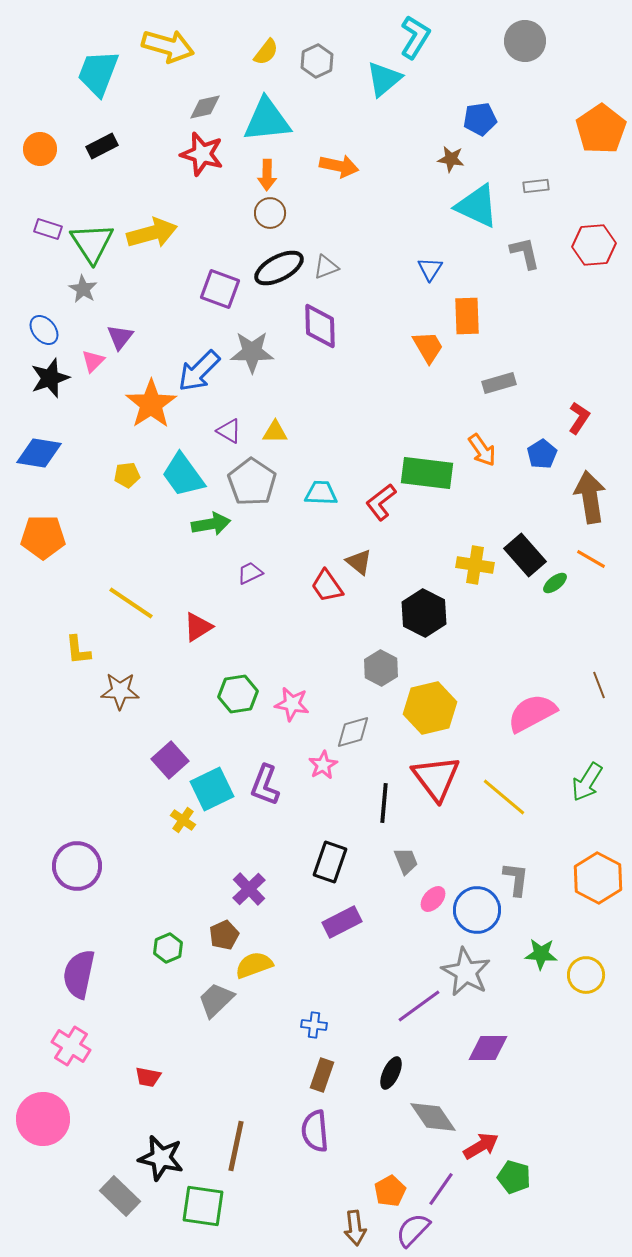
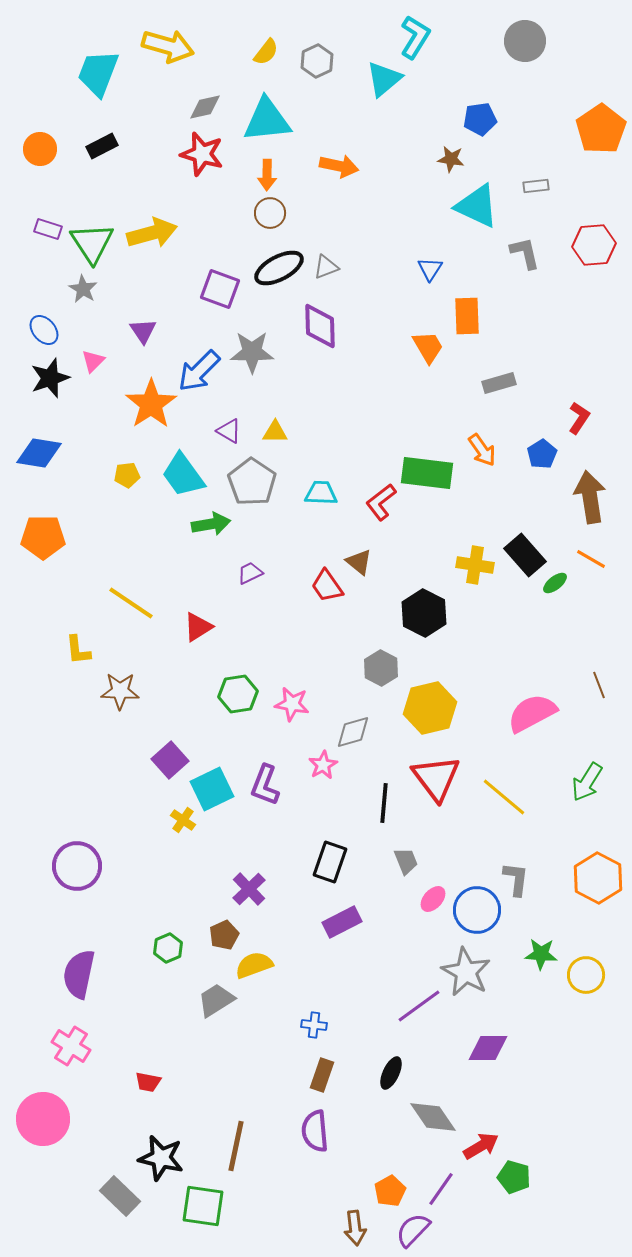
purple triangle at (120, 337): moved 23 px right, 6 px up; rotated 12 degrees counterclockwise
gray trapezoid at (216, 1000): rotated 12 degrees clockwise
red trapezoid at (148, 1077): moved 5 px down
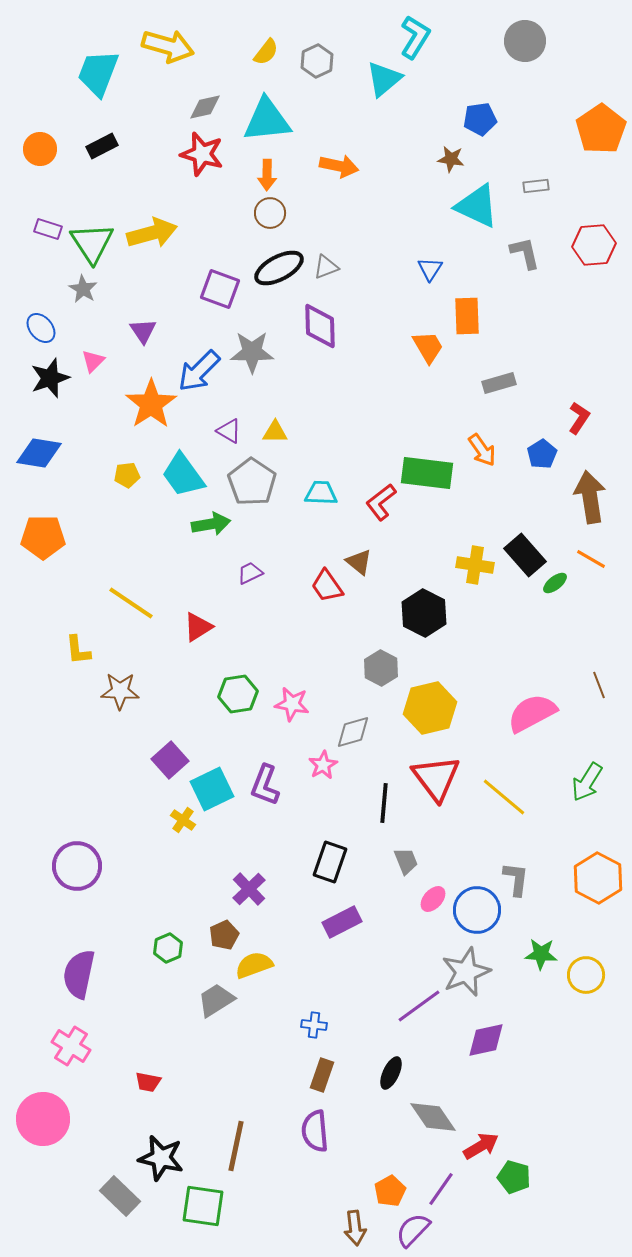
blue ellipse at (44, 330): moved 3 px left, 2 px up
gray star at (466, 972): rotated 21 degrees clockwise
purple diamond at (488, 1048): moved 2 px left, 8 px up; rotated 12 degrees counterclockwise
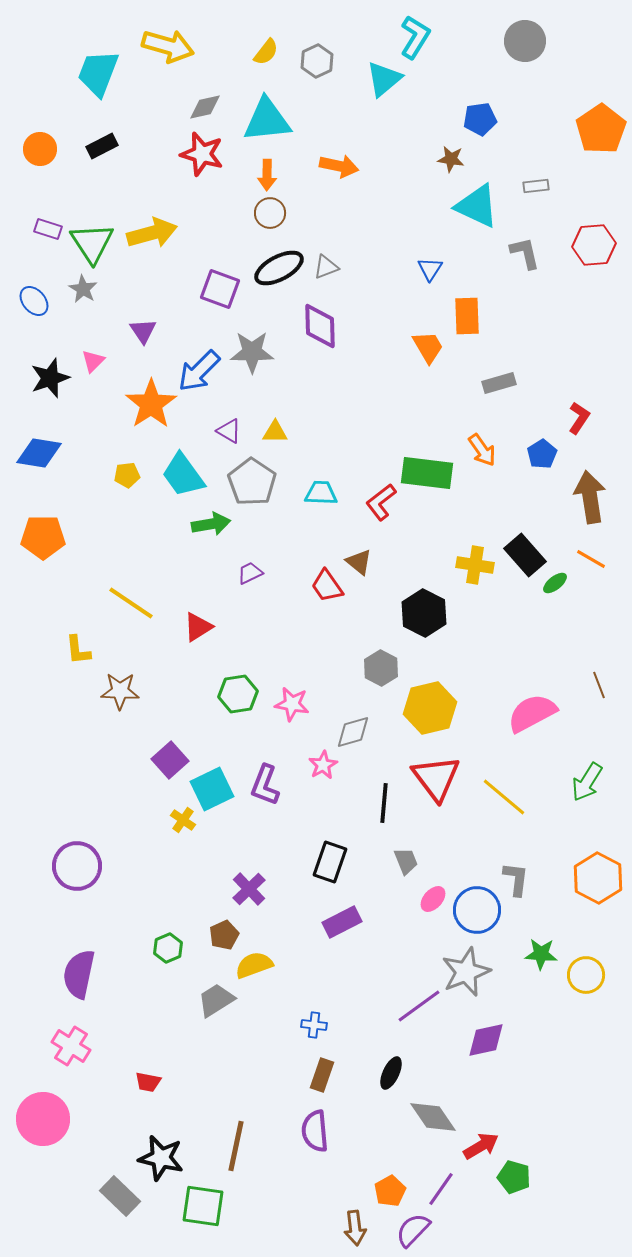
blue ellipse at (41, 328): moved 7 px left, 27 px up
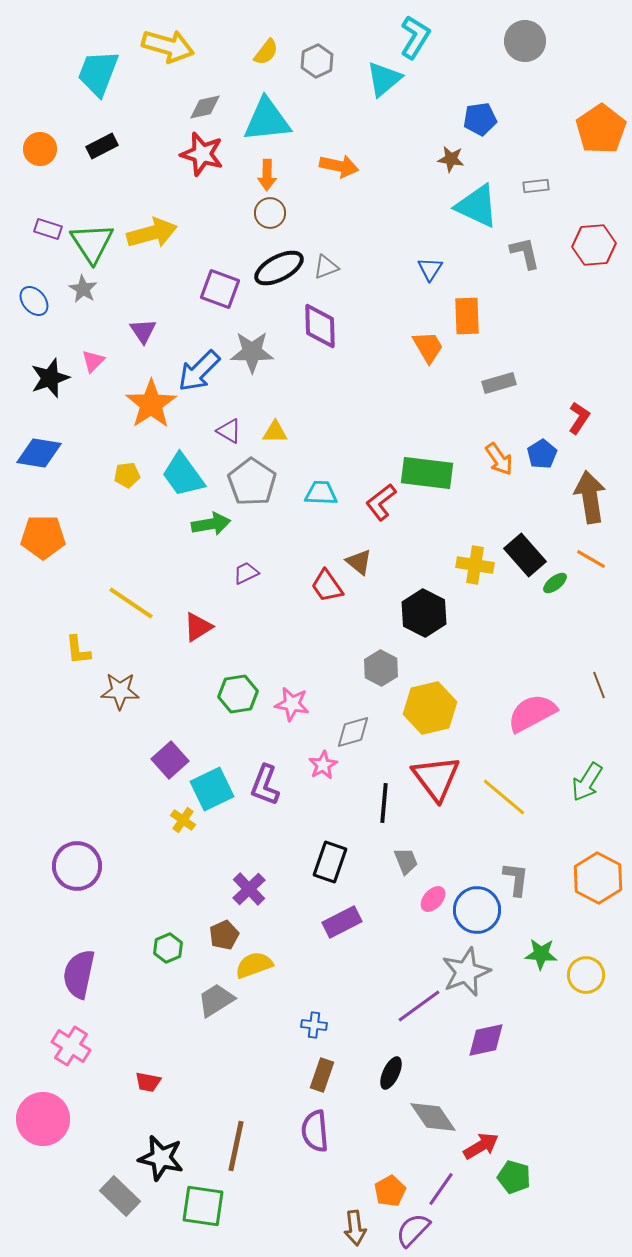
orange arrow at (482, 450): moved 17 px right, 9 px down
purple trapezoid at (250, 573): moved 4 px left
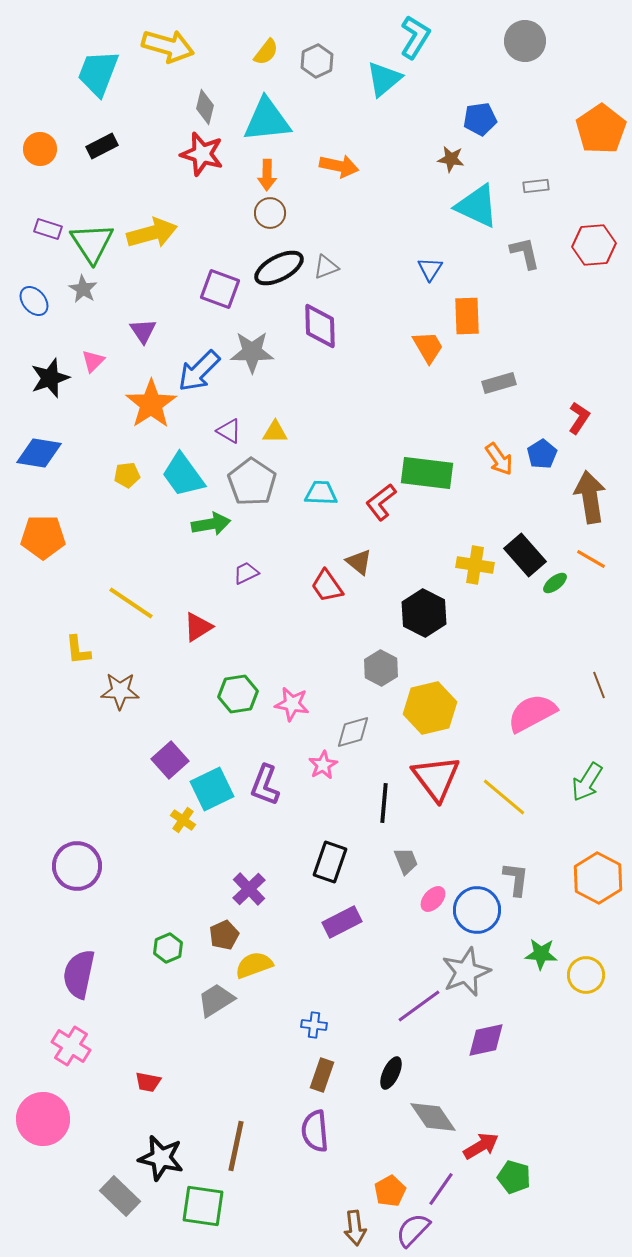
gray diamond at (205, 107): rotated 64 degrees counterclockwise
